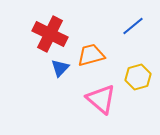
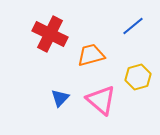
blue triangle: moved 30 px down
pink triangle: moved 1 px down
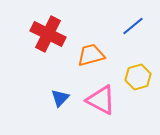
red cross: moved 2 px left
pink triangle: rotated 12 degrees counterclockwise
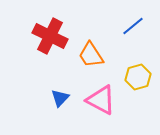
red cross: moved 2 px right, 2 px down
orange trapezoid: rotated 108 degrees counterclockwise
